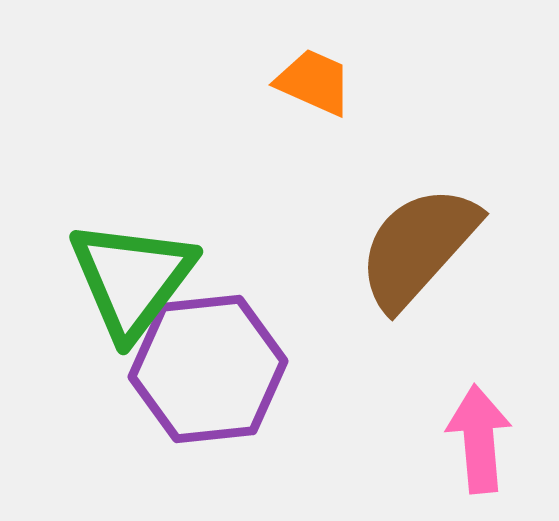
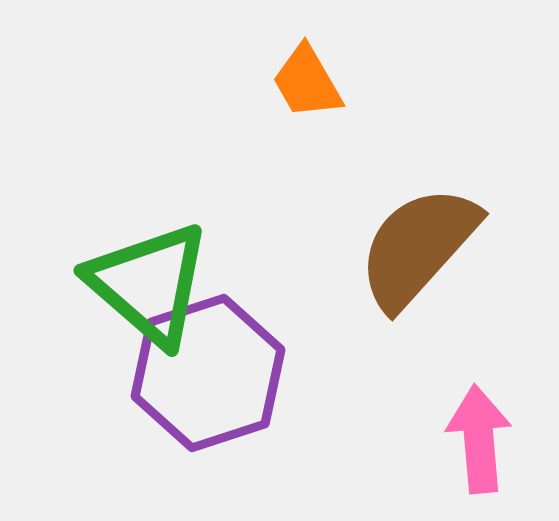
orange trapezoid: moved 7 px left; rotated 144 degrees counterclockwise
green triangle: moved 17 px right, 5 px down; rotated 26 degrees counterclockwise
purple hexagon: moved 4 px down; rotated 12 degrees counterclockwise
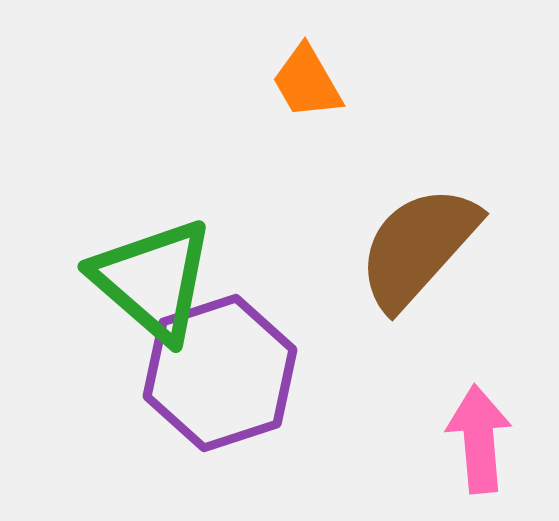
green triangle: moved 4 px right, 4 px up
purple hexagon: moved 12 px right
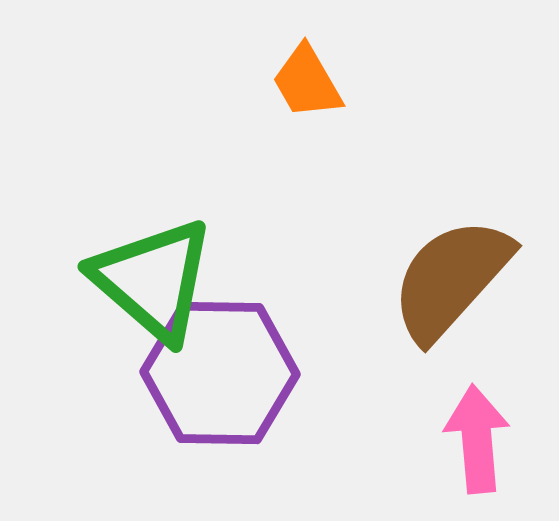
brown semicircle: moved 33 px right, 32 px down
purple hexagon: rotated 19 degrees clockwise
pink arrow: moved 2 px left
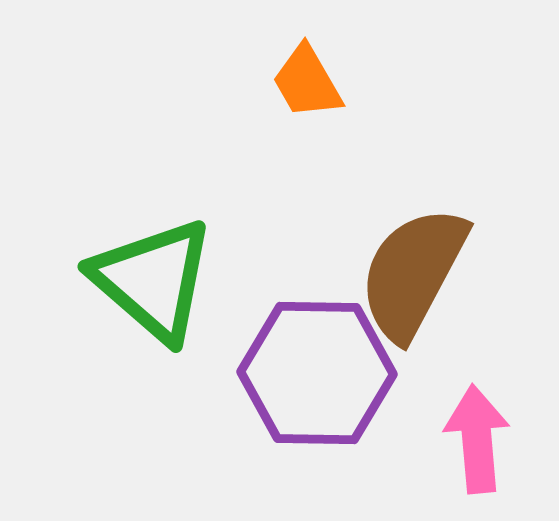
brown semicircle: moved 38 px left, 6 px up; rotated 14 degrees counterclockwise
purple hexagon: moved 97 px right
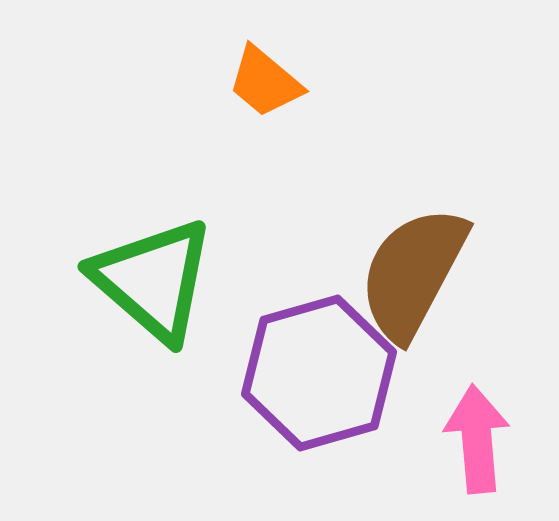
orange trapezoid: moved 42 px left; rotated 20 degrees counterclockwise
purple hexagon: moved 2 px right; rotated 17 degrees counterclockwise
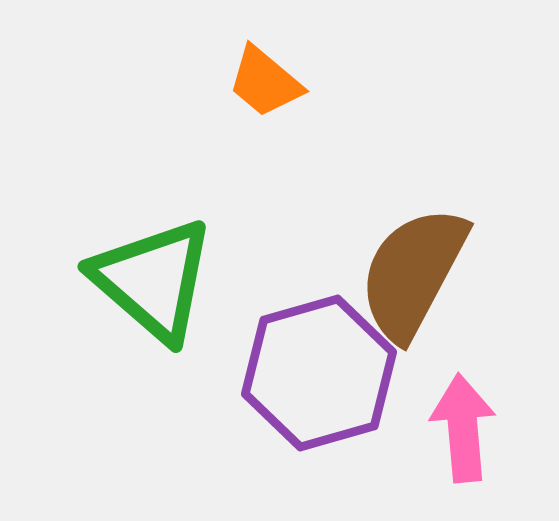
pink arrow: moved 14 px left, 11 px up
